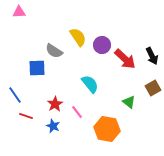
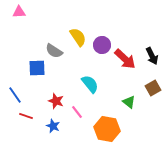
red star: moved 1 px right, 3 px up; rotated 21 degrees counterclockwise
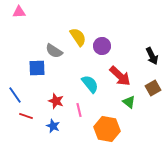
purple circle: moved 1 px down
red arrow: moved 5 px left, 17 px down
pink line: moved 2 px right, 2 px up; rotated 24 degrees clockwise
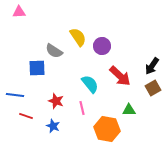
black arrow: moved 10 px down; rotated 60 degrees clockwise
blue line: rotated 48 degrees counterclockwise
green triangle: moved 8 px down; rotated 40 degrees counterclockwise
pink line: moved 3 px right, 2 px up
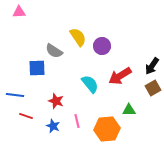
red arrow: rotated 105 degrees clockwise
pink line: moved 5 px left, 13 px down
orange hexagon: rotated 15 degrees counterclockwise
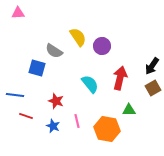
pink triangle: moved 1 px left, 1 px down
blue square: rotated 18 degrees clockwise
red arrow: moved 2 px down; rotated 135 degrees clockwise
orange hexagon: rotated 15 degrees clockwise
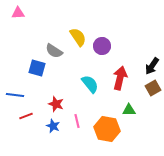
red star: moved 3 px down
red line: rotated 40 degrees counterclockwise
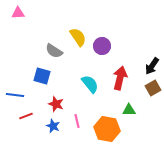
blue square: moved 5 px right, 8 px down
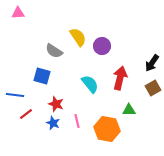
black arrow: moved 3 px up
red line: moved 2 px up; rotated 16 degrees counterclockwise
blue star: moved 3 px up
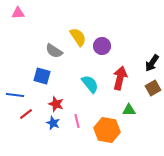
orange hexagon: moved 1 px down
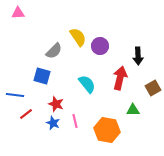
purple circle: moved 2 px left
gray semicircle: rotated 78 degrees counterclockwise
black arrow: moved 14 px left, 7 px up; rotated 36 degrees counterclockwise
cyan semicircle: moved 3 px left
green triangle: moved 4 px right
pink line: moved 2 px left
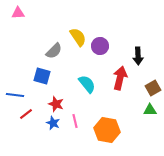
green triangle: moved 17 px right
